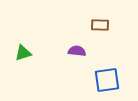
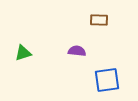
brown rectangle: moved 1 px left, 5 px up
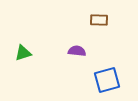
blue square: rotated 8 degrees counterclockwise
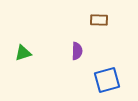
purple semicircle: rotated 84 degrees clockwise
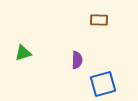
purple semicircle: moved 9 px down
blue square: moved 4 px left, 4 px down
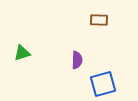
green triangle: moved 1 px left
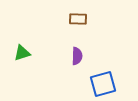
brown rectangle: moved 21 px left, 1 px up
purple semicircle: moved 4 px up
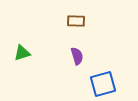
brown rectangle: moved 2 px left, 2 px down
purple semicircle: rotated 18 degrees counterclockwise
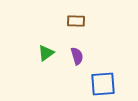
green triangle: moved 24 px right; rotated 18 degrees counterclockwise
blue square: rotated 12 degrees clockwise
